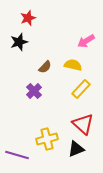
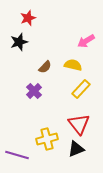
red triangle: moved 4 px left; rotated 10 degrees clockwise
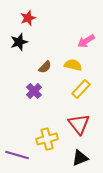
black triangle: moved 4 px right, 9 px down
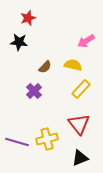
black star: rotated 24 degrees clockwise
purple line: moved 13 px up
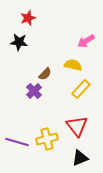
brown semicircle: moved 7 px down
red triangle: moved 2 px left, 2 px down
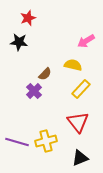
red triangle: moved 1 px right, 4 px up
yellow cross: moved 1 px left, 2 px down
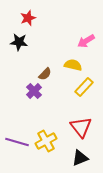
yellow rectangle: moved 3 px right, 2 px up
red triangle: moved 3 px right, 5 px down
yellow cross: rotated 15 degrees counterclockwise
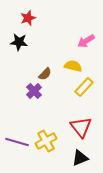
yellow semicircle: moved 1 px down
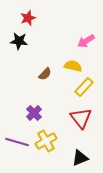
black star: moved 1 px up
purple cross: moved 22 px down
red triangle: moved 9 px up
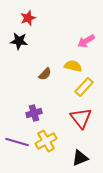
purple cross: rotated 28 degrees clockwise
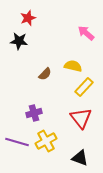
pink arrow: moved 8 px up; rotated 72 degrees clockwise
black triangle: rotated 42 degrees clockwise
